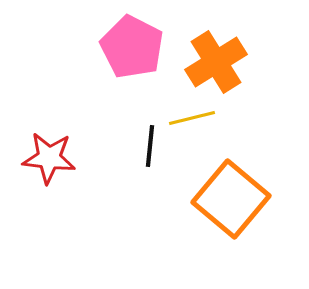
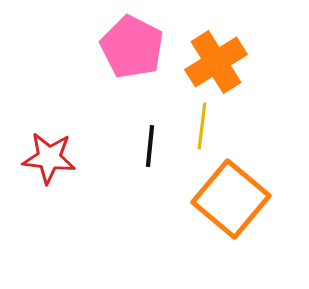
yellow line: moved 10 px right, 8 px down; rotated 69 degrees counterclockwise
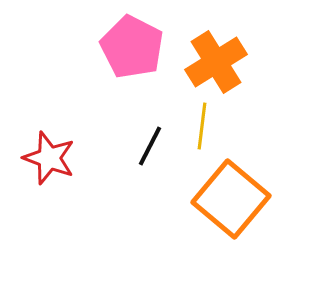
black line: rotated 21 degrees clockwise
red star: rotated 14 degrees clockwise
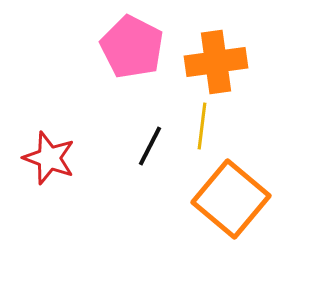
orange cross: rotated 24 degrees clockwise
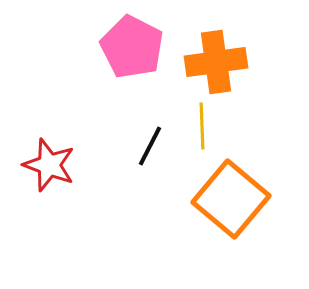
yellow line: rotated 9 degrees counterclockwise
red star: moved 7 px down
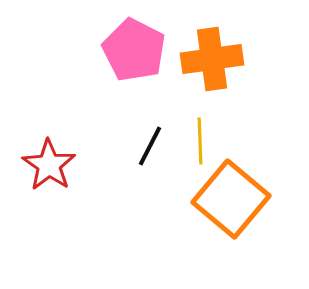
pink pentagon: moved 2 px right, 3 px down
orange cross: moved 4 px left, 3 px up
yellow line: moved 2 px left, 15 px down
red star: rotated 14 degrees clockwise
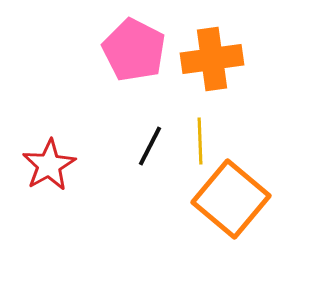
red star: rotated 8 degrees clockwise
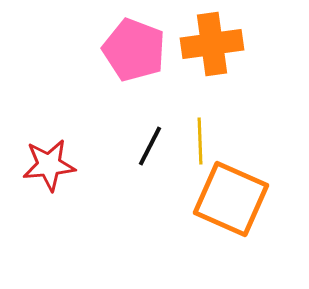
pink pentagon: rotated 6 degrees counterclockwise
orange cross: moved 15 px up
red star: rotated 24 degrees clockwise
orange square: rotated 16 degrees counterclockwise
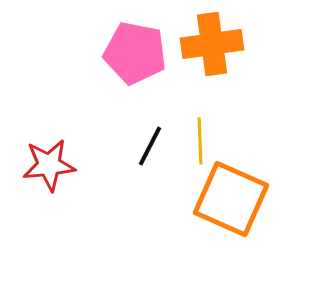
pink pentagon: moved 1 px right, 3 px down; rotated 10 degrees counterclockwise
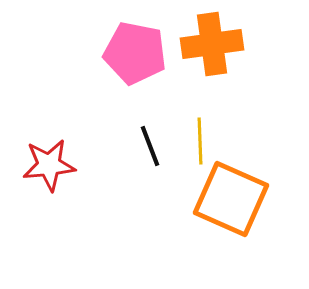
black line: rotated 48 degrees counterclockwise
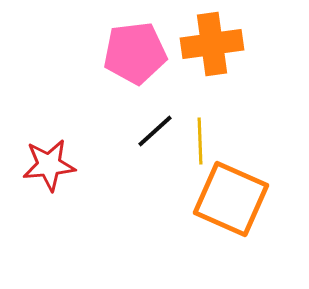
pink pentagon: rotated 18 degrees counterclockwise
black line: moved 5 px right, 15 px up; rotated 69 degrees clockwise
